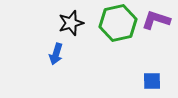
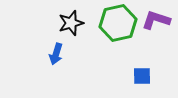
blue square: moved 10 px left, 5 px up
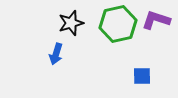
green hexagon: moved 1 px down
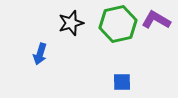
purple L-shape: rotated 12 degrees clockwise
blue arrow: moved 16 px left
blue square: moved 20 px left, 6 px down
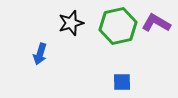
purple L-shape: moved 3 px down
green hexagon: moved 2 px down
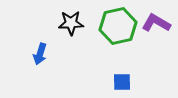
black star: rotated 15 degrees clockwise
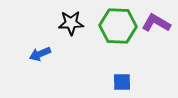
green hexagon: rotated 15 degrees clockwise
blue arrow: rotated 50 degrees clockwise
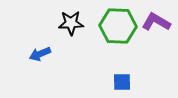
purple L-shape: moved 1 px up
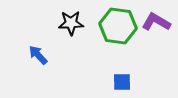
green hexagon: rotated 6 degrees clockwise
blue arrow: moved 2 px left, 1 px down; rotated 70 degrees clockwise
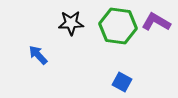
blue square: rotated 30 degrees clockwise
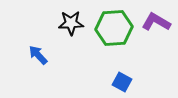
green hexagon: moved 4 px left, 2 px down; rotated 12 degrees counterclockwise
